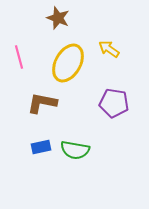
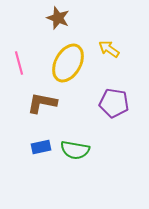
pink line: moved 6 px down
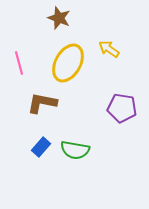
brown star: moved 1 px right
purple pentagon: moved 8 px right, 5 px down
blue rectangle: rotated 36 degrees counterclockwise
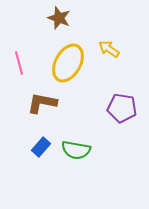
green semicircle: moved 1 px right
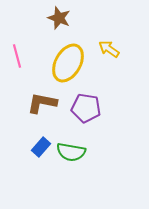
pink line: moved 2 px left, 7 px up
purple pentagon: moved 36 px left
green semicircle: moved 5 px left, 2 px down
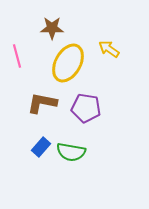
brown star: moved 7 px left, 10 px down; rotated 20 degrees counterclockwise
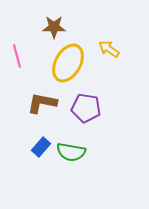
brown star: moved 2 px right, 1 px up
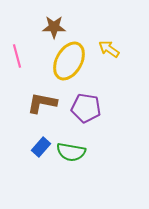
yellow ellipse: moved 1 px right, 2 px up
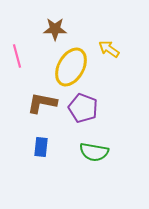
brown star: moved 1 px right, 2 px down
yellow ellipse: moved 2 px right, 6 px down
purple pentagon: moved 3 px left; rotated 12 degrees clockwise
blue rectangle: rotated 36 degrees counterclockwise
green semicircle: moved 23 px right
